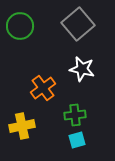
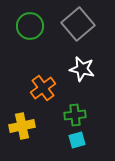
green circle: moved 10 px right
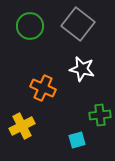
gray square: rotated 12 degrees counterclockwise
orange cross: rotated 30 degrees counterclockwise
green cross: moved 25 px right
yellow cross: rotated 15 degrees counterclockwise
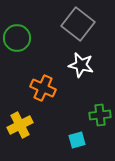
green circle: moved 13 px left, 12 px down
white star: moved 1 px left, 4 px up
yellow cross: moved 2 px left, 1 px up
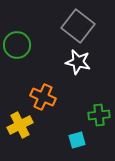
gray square: moved 2 px down
green circle: moved 7 px down
white star: moved 3 px left, 3 px up
orange cross: moved 9 px down
green cross: moved 1 px left
